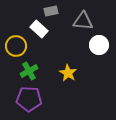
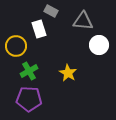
gray rectangle: rotated 40 degrees clockwise
white rectangle: rotated 30 degrees clockwise
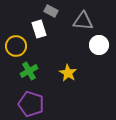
purple pentagon: moved 2 px right, 5 px down; rotated 15 degrees clockwise
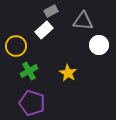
gray rectangle: rotated 56 degrees counterclockwise
white rectangle: moved 5 px right, 1 px down; rotated 66 degrees clockwise
purple pentagon: moved 1 px right, 1 px up
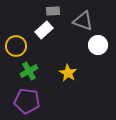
gray rectangle: moved 2 px right; rotated 24 degrees clockwise
gray triangle: rotated 15 degrees clockwise
white circle: moved 1 px left
purple pentagon: moved 5 px left, 2 px up; rotated 10 degrees counterclockwise
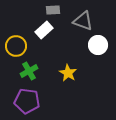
gray rectangle: moved 1 px up
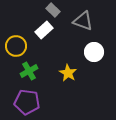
gray rectangle: rotated 48 degrees clockwise
white circle: moved 4 px left, 7 px down
purple pentagon: moved 1 px down
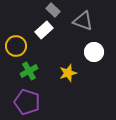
yellow star: rotated 24 degrees clockwise
purple pentagon: rotated 10 degrees clockwise
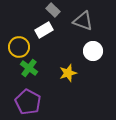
white rectangle: rotated 12 degrees clockwise
yellow circle: moved 3 px right, 1 px down
white circle: moved 1 px left, 1 px up
green cross: moved 3 px up; rotated 24 degrees counterclockwise
purple pentagon: moved 1 px right; rotated 10 degrees clockwise
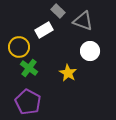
gray rectangle: moved 5 px right, 1 px down
white circle: moved 3 px left
yellow star: rotated 24 degrees counterclockwise
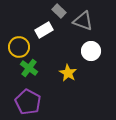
gray rectangle: moved 1 px right
white circle: moved 1 px right
